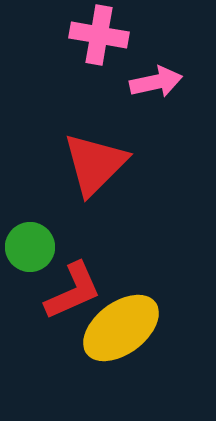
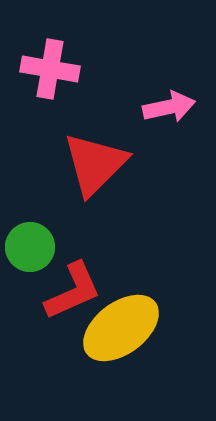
pink cross: moved 49 px left, 34 px down
pink arrow: moved 13 px right, 25 px down
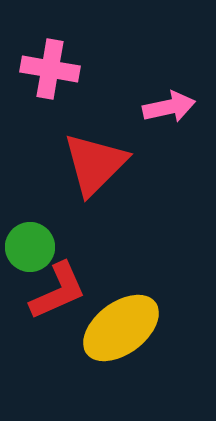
red L-shape: moved 15 px left
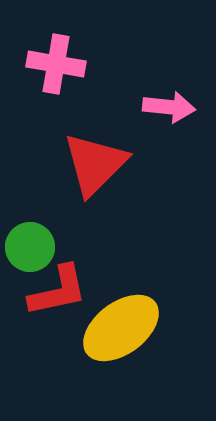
pink cross: moved 6 px right, 5 px up
pink arrow: rotated 18 degrees clockwise
red L-shape: rotated 12 degrees clockwise
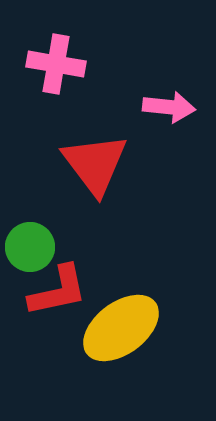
red triangle: rotated 22 degrees counterclockwise
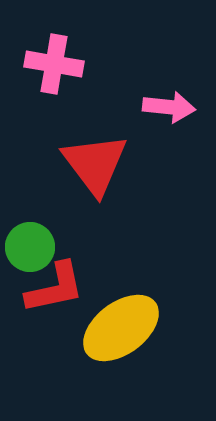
pink cross: moved 2 px left
red L-shape: moved 3 px left, 3 px up
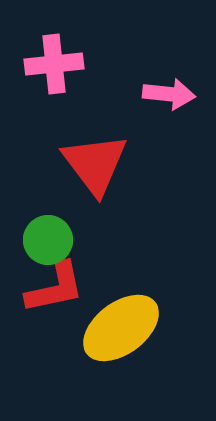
pink cross: rotated 16 degrees counterclockwise
pink arrow: moved 13 px up
green circle: moved 18 px right, 7 px up
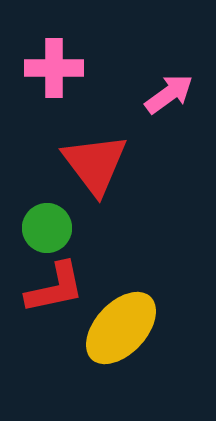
pink cross: moved 4 px down; rotated 6 degrees clockwise
pink arrow: rotated 42 degrees counterclockwise
green circle: moved 1 px left, 12 px up
yellow ellipse: rotated 10 degrees counterclockwise
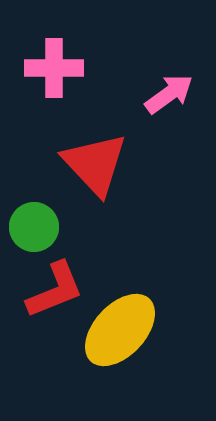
red triangle: rotated 6 degrees counterclockwise
green circle: moved 13 px left, 1 px up
red L-shape: moved 2 px down; rotated 10 degrees counterclockwise
yellow ellipse: moved 1 px left, 2 px down
